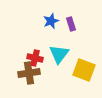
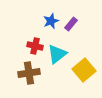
purple rectangle: rotated 56 degrees clockwise
cyan triangle: moved 2 px left; rotated 15 degrees clockwise
red cross: moved 12 px up
yellow square: rotated 30 degrees clockwise
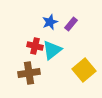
blue star: moved 1 px left, 1 px down
cyan triangle: moved 5 px left, 4 px up
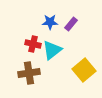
blue star: rotated 21 degrees clockwise
red cross: moved 2 px left, 2 px up
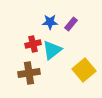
red cross: rotated 28 degrees counterclockwise
